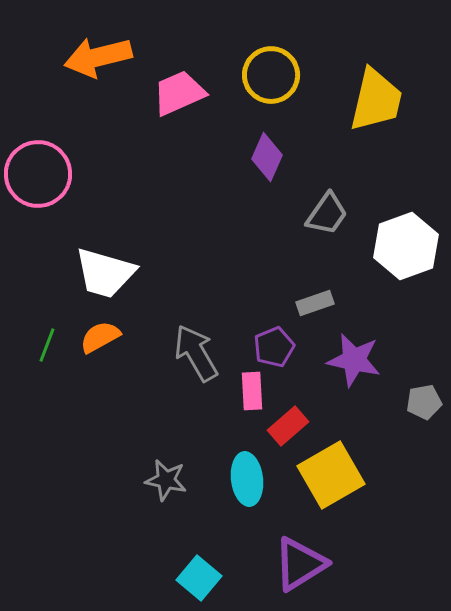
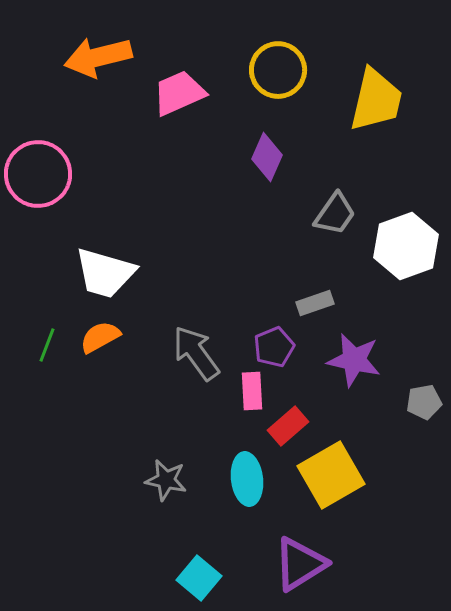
yellow circle: moved 7 px right, 5 px up
gray trapezoid: moved 8 px right
gray arrow: rotated 6 degrees counterclockwise
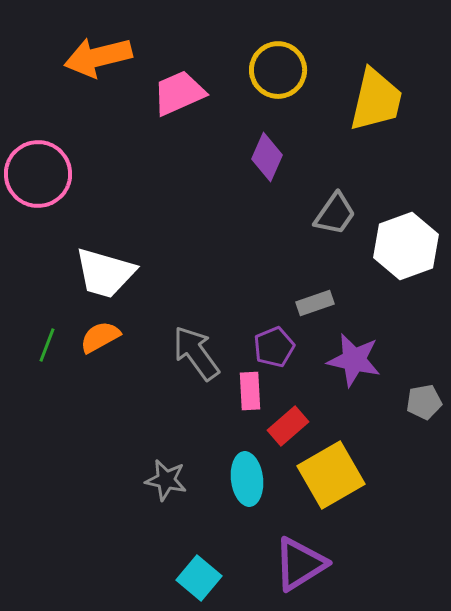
pink rectangle: moved 2 px left
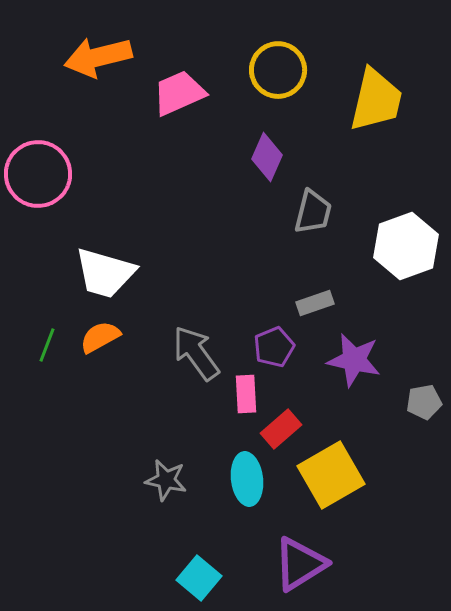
gray trapezoid: moved 22 px left, 2 px up; rotated 21 degrees counterclockwise
pink rectangle: moved 4 px left, 3 px down
red rectangle: moved 7 px left, 3 px down
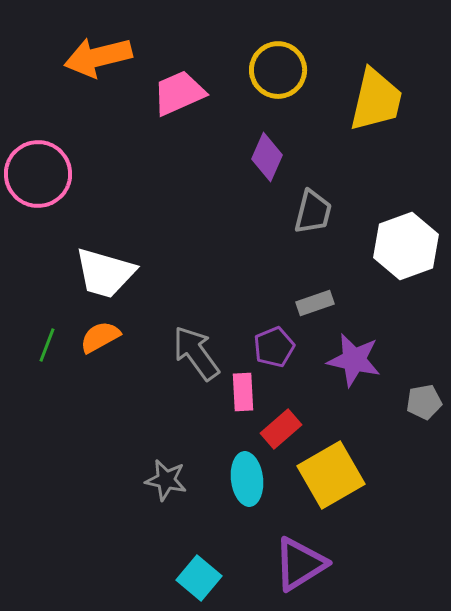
pink rectangle: moved 3 px left, 2 px up
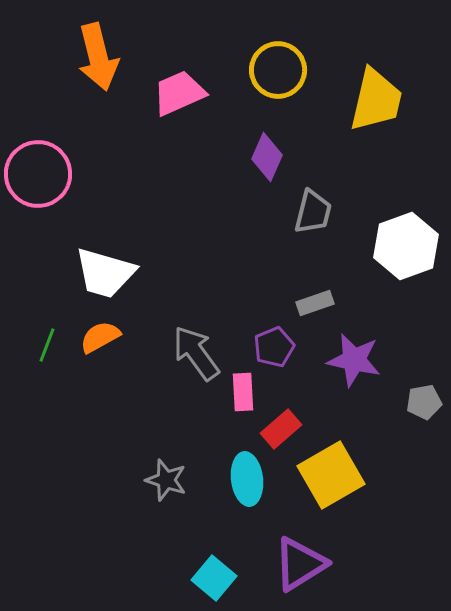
orange arrow: rotated 90 degrees counterclockwise
gray star: rotated 6 degrees clockwise
cyan square: moved 15 px right
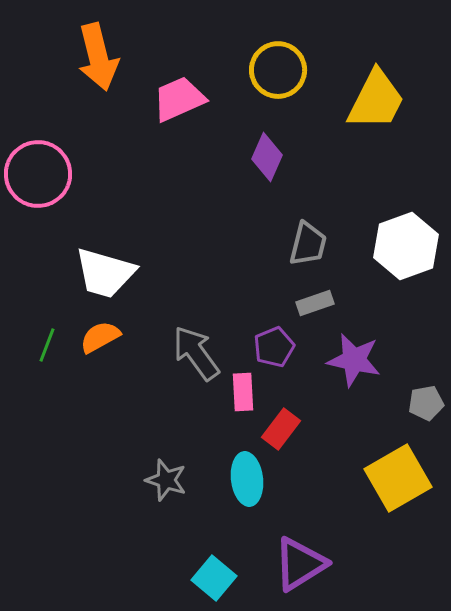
pink trapezoid: moved 6 px down
yellow trapezoid: rotated 14 degrees clockwise
gray trapezoid: moved 5 px left, 32 px down
gray pentagon: moved 2 px right, 1 px down
red rectangle: rotated 12 degrees counterclockwise
yellow square: moved 67 px right, 3 px down
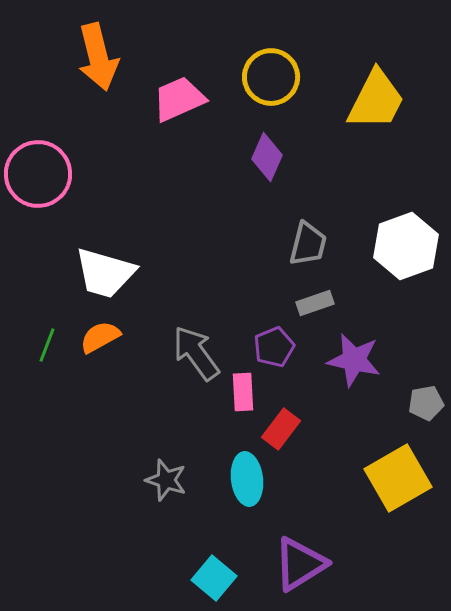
yellow circle: moved 7 px left, 7 px down
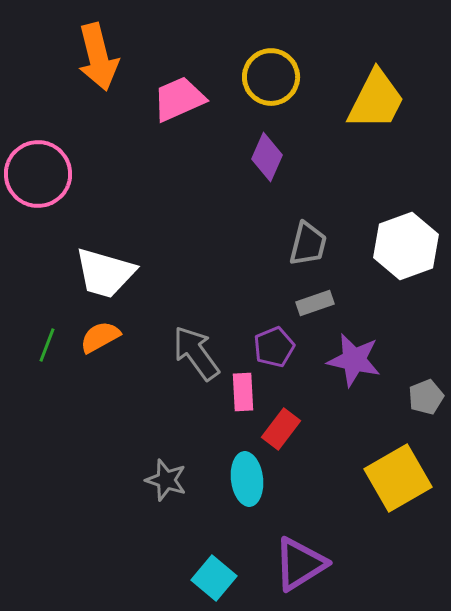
gray pentagon: moved 6 px up; rotated 12 degrees counterclockwise
